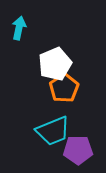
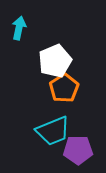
white pentagon: moved 3 px up
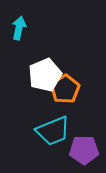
white pentagon: moved 10 px left, 14 px down
orange pentagon: moved 1 px right, 1 px down
purple pentagon: moved 6 px right
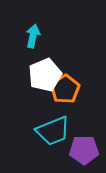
cyan arrow: moved 14 px right, 8 px down
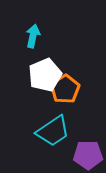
cyan trapezoid: rotated 12 degrees counterclockwise
purple pentagon: moved 4 px right, 5 px down
